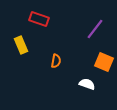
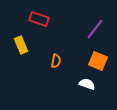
orange square: moved 6 px left, 1 px up
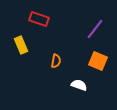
white semicircle: moved 8 px left, 1 px down
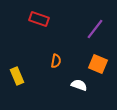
yellow rectangle: moved 4 px left, 31 px down
orange square: moved 3 px down
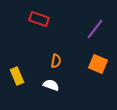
white semicircle: moved 28 px left
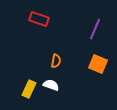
purple line: rotated 15 degrees counterclockwise
yellow rectangle: moved 12 px right, 13 px down; rotated 48 degrees clockwise
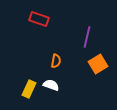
purple line: moved 8 px left, 8 px down; rotated 10 degrees counterclockwise
orange square: rotated 36 degrees clockwise
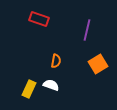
purple line: moved 7 px up
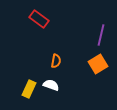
red rectangle: rotated 18 degrees clockwise
purple line: moved 14 px right, 5 px down
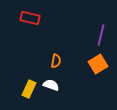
red rectangle: moved 9 px left, 1 px up; rotated 24 degrees counterclockwise
